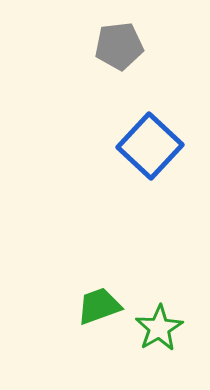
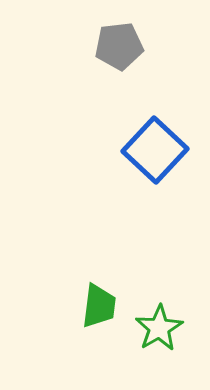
blue square: moved 5 px right, 4 px down
green trapezoid: rotated 117 degrees clockwise
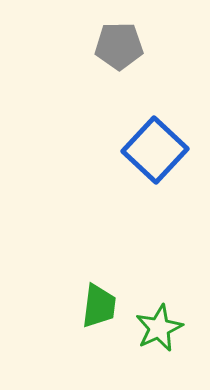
gray pentagon: rotated 6 degrees clockwise
green star: rotated 6 degrees clockwise
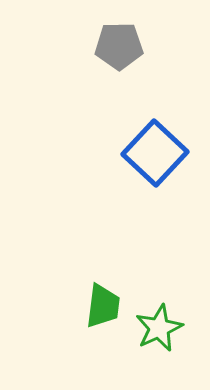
blue square: moved 3 px down
green trapezoid: moved 4 px right
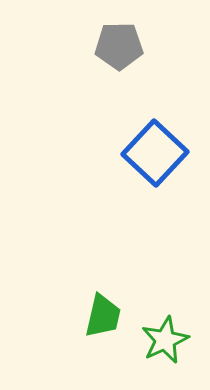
green trapezoid: moved 10 px down; rotated 6 degrees clockwise
green star: moved 6 px right, 12 px down
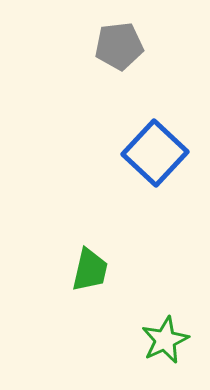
gray pentagon: rotated 6 degrees counterclockwise
green trapezoid: moved 13 px left, 46 px up
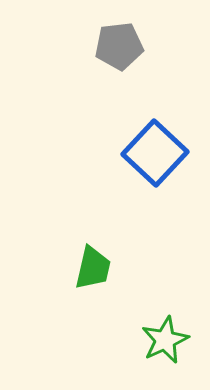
green trapezoid: moved 3 px right, 2 px up
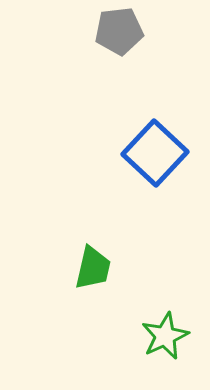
gray pentagon: moved 15 px up
green star: moved 4 px up
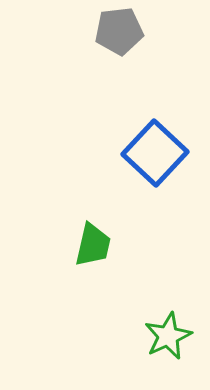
green trapezoid: moved 23 px up
green star: moved 3 px right
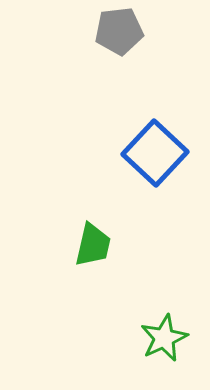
green star: moved 4 px left, 2 px down
